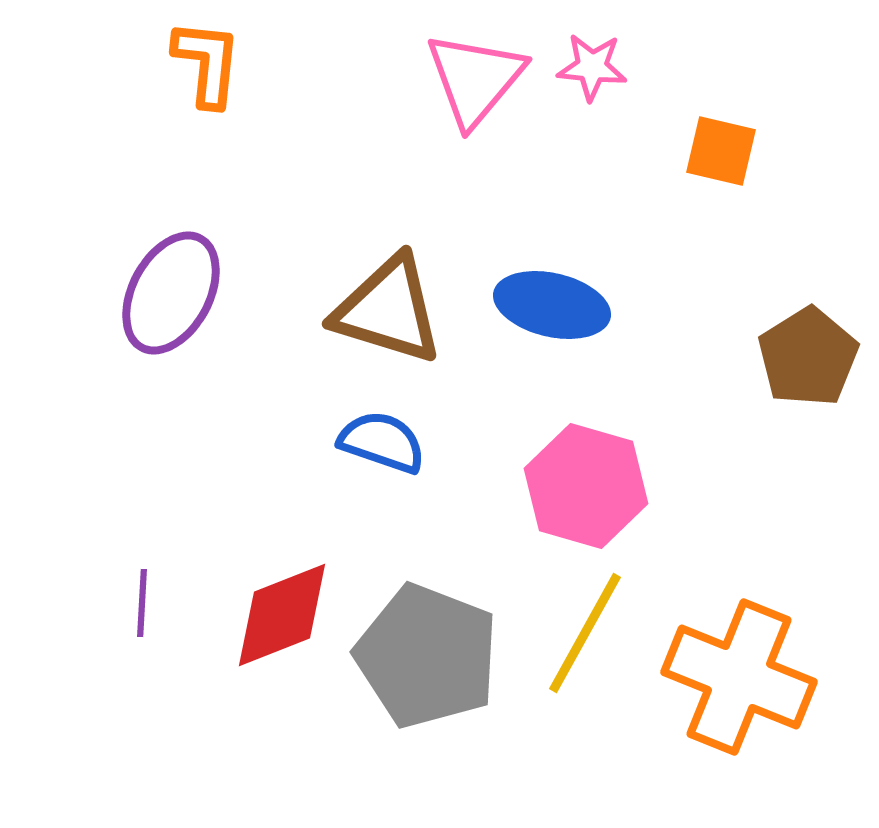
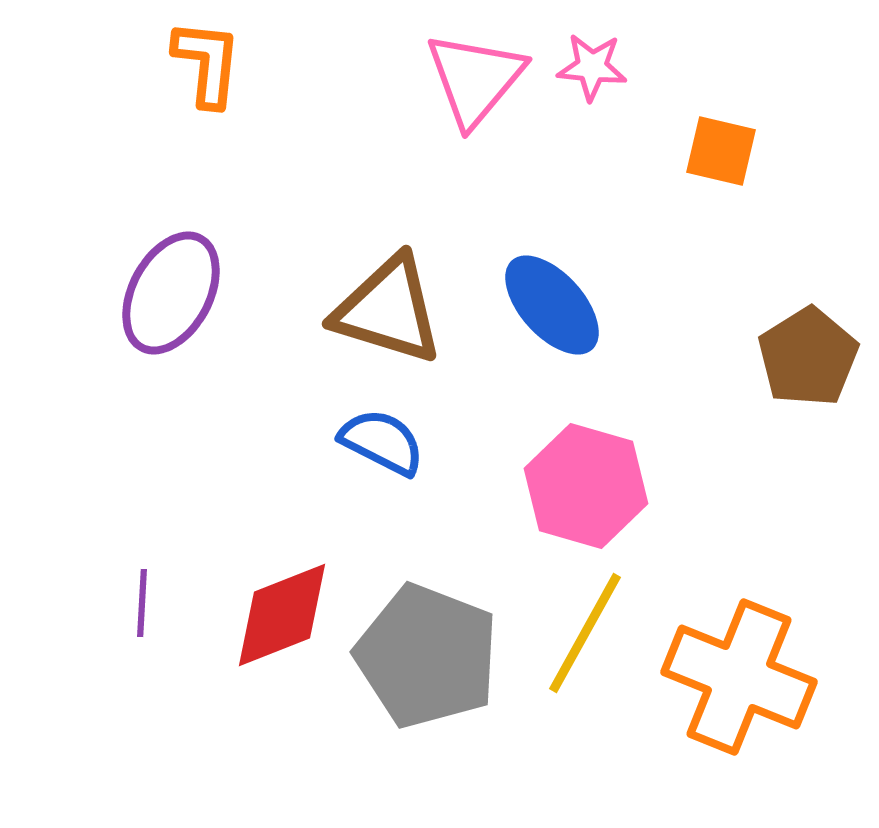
blue ellipse: rotated 35 degrees clockwise
blue semicircle: rotated 8 degrees clockwise
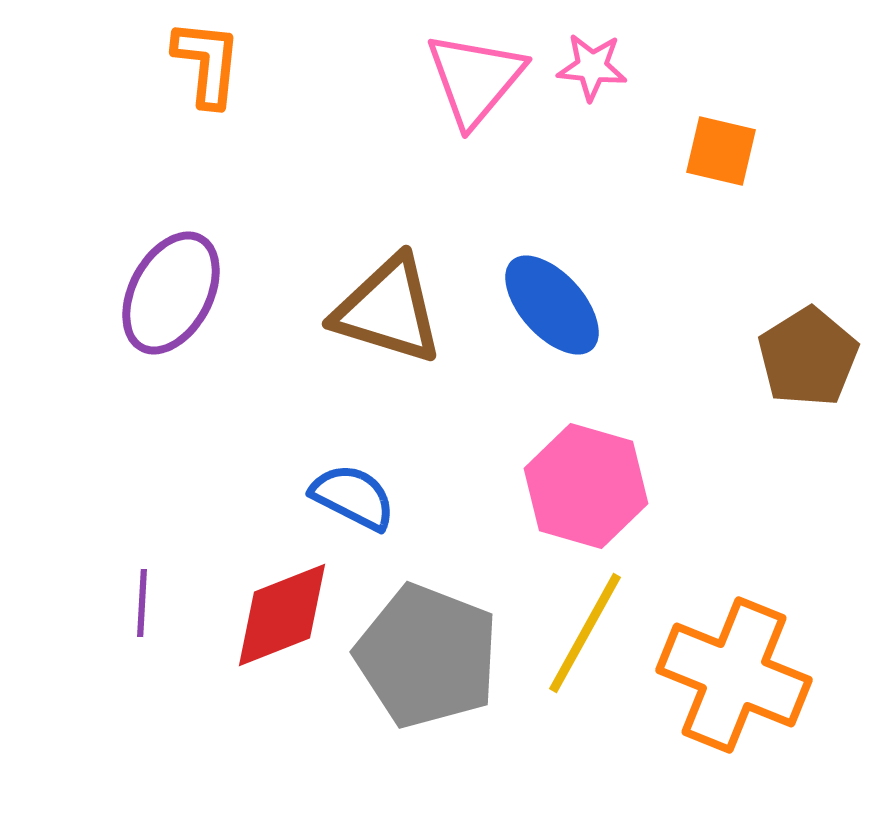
blue semicircle: moved 29 px left, 55 px down
orange cross: moved 5 px left, 2 px up
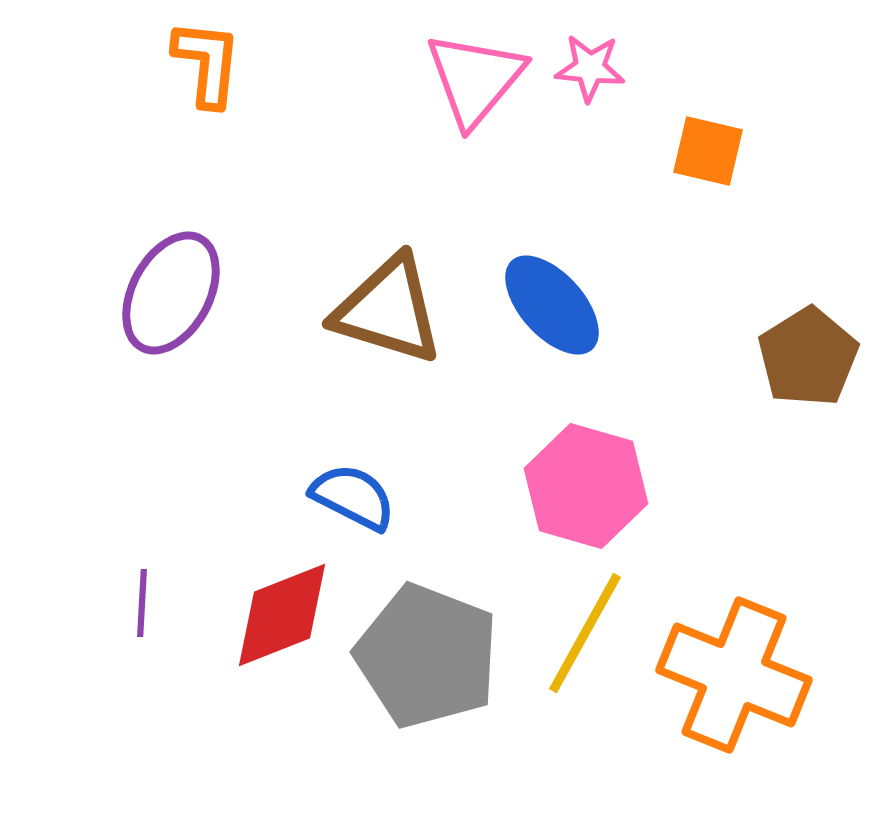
pink star: moved 2 px left, 1 px down
orange square: moved 13 px left
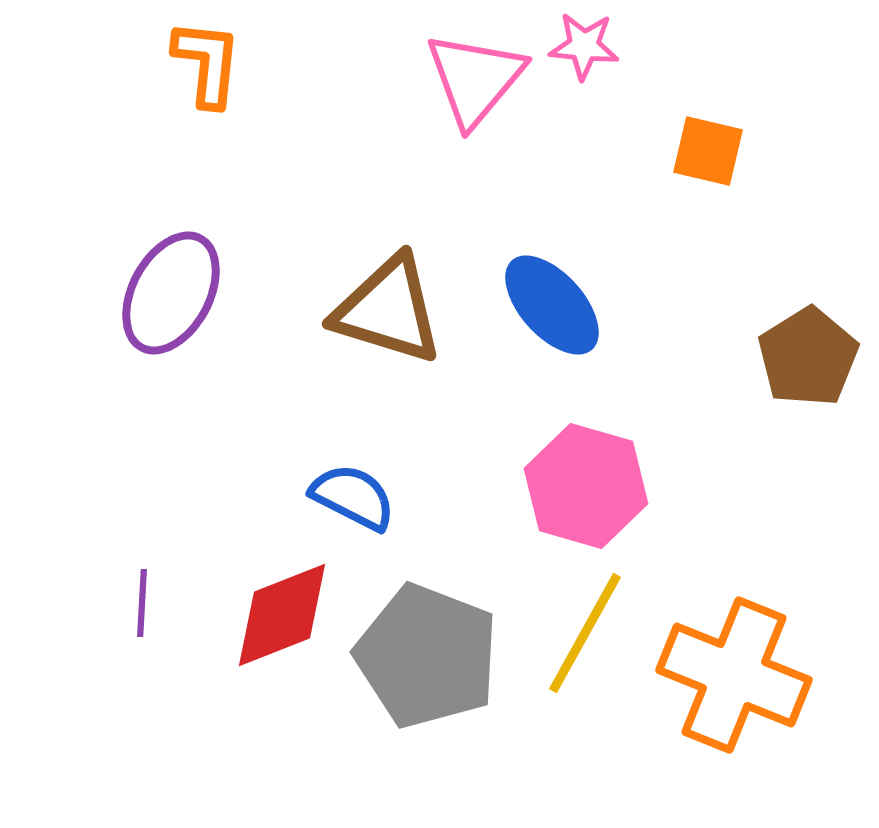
pink star: moved 6 px left, 22 px up
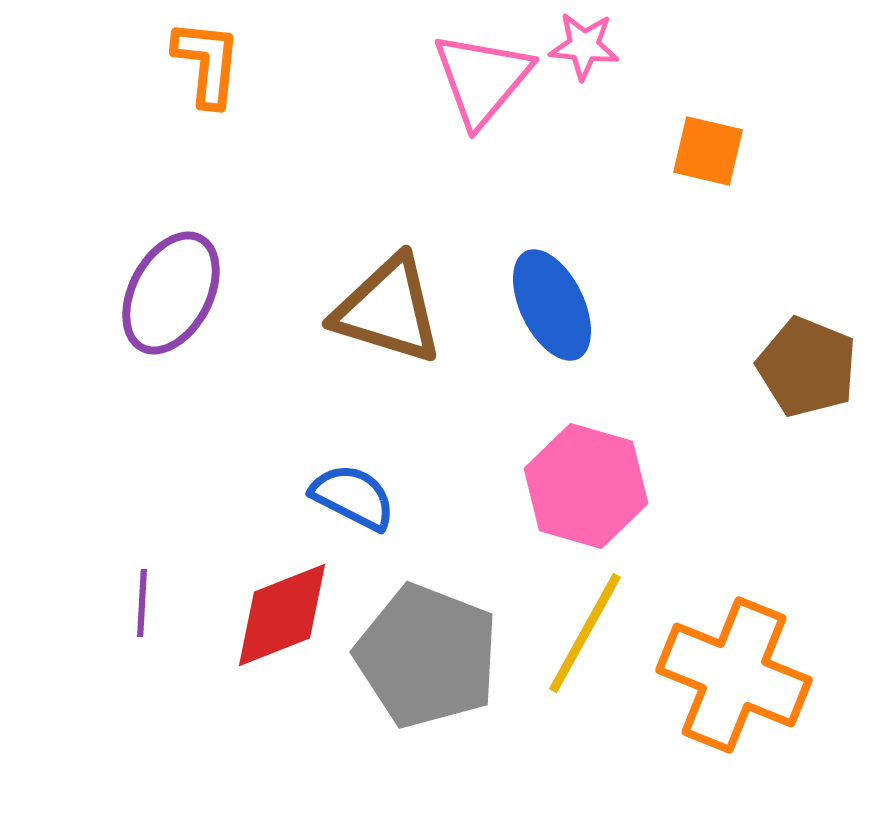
pink triangle: moved 7 px right
blue ellipse: rotated 16 degrees clockwise
brown pentagon: moved 1 px left, 10 px down; rotated 18 degrees counterclockwise
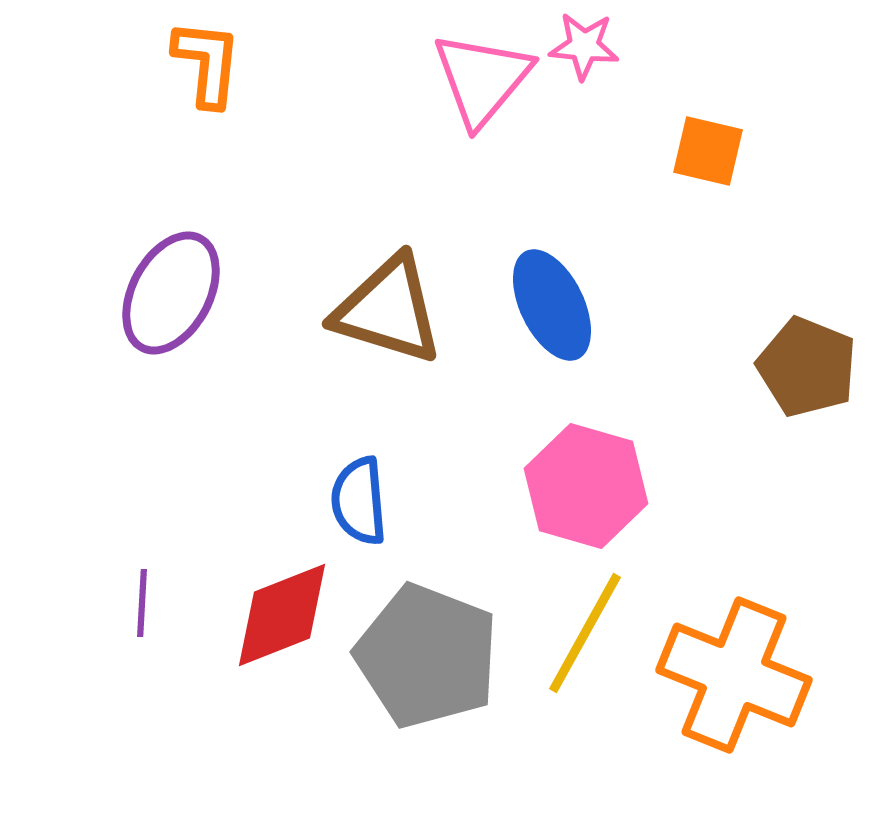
blue semicircle: moved 6 px right, 4 px down; rotated 122 degrees counterclockwise
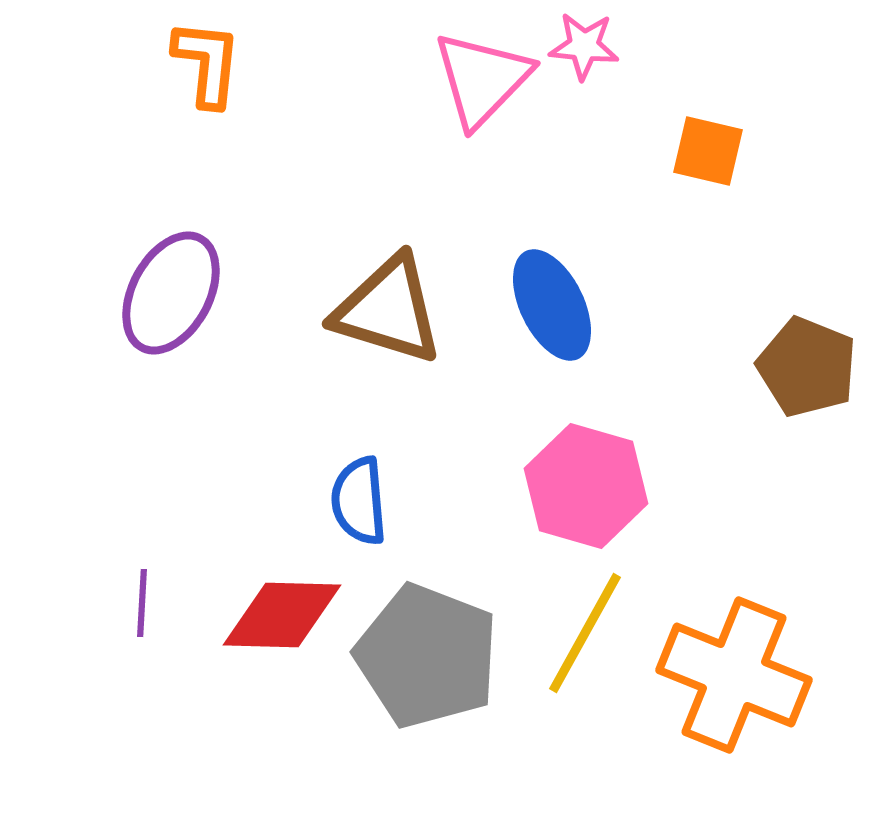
pink triangle: rotated 4 degrees clockwise
red diamond: rotated 23 degrees clockwise
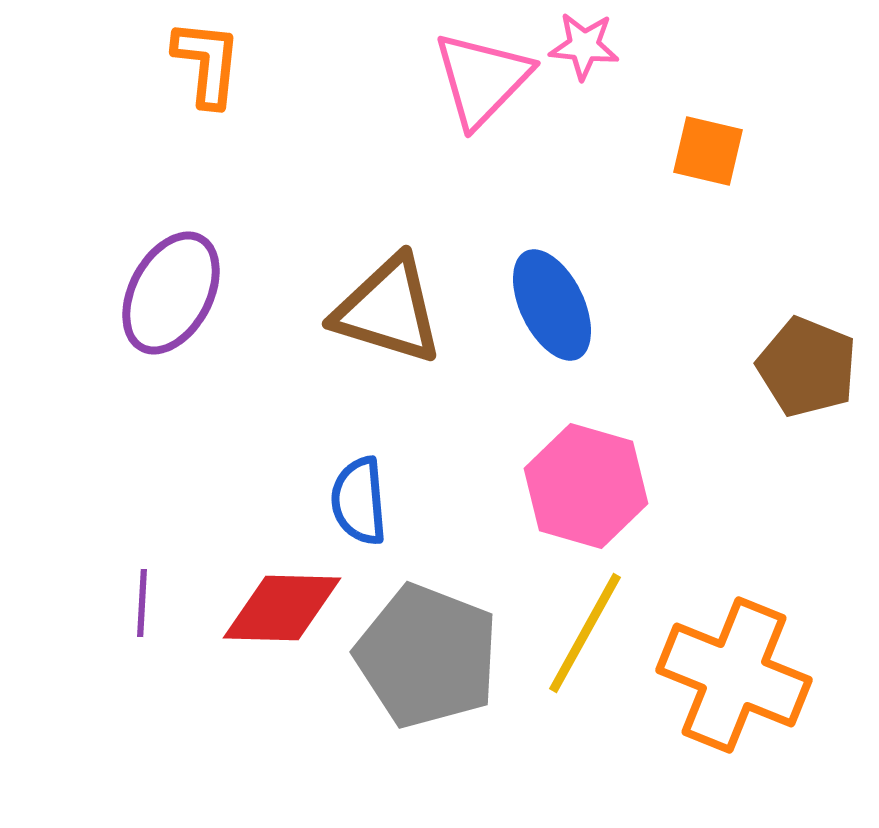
red diamond: moved 7 px up
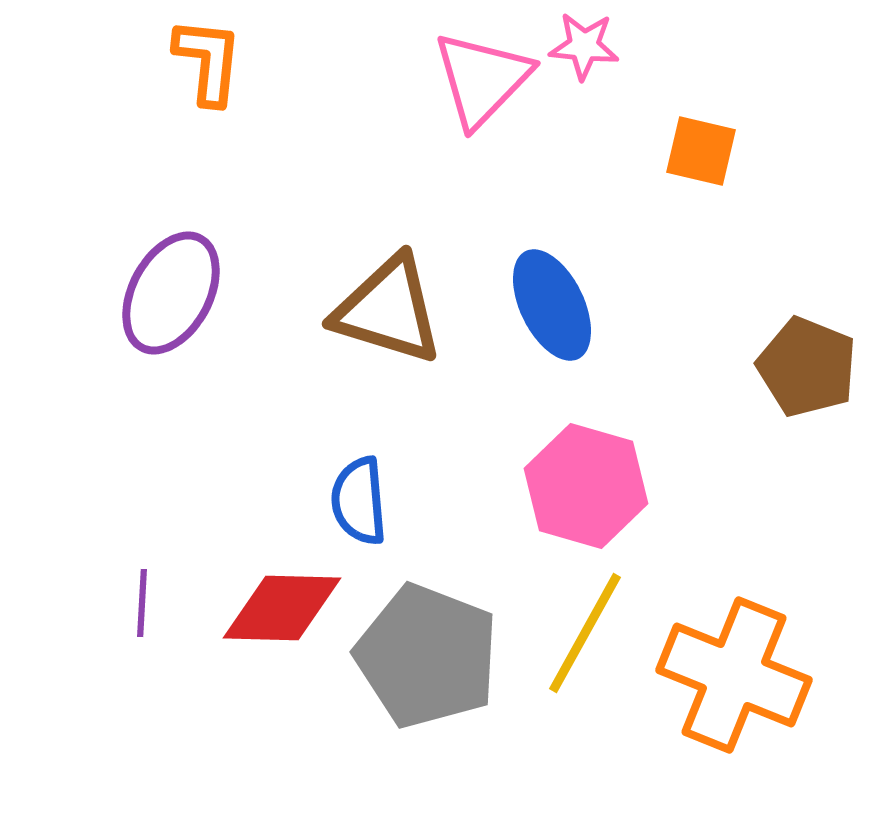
orange L-shape: moved 1 px right, 2 px up
orange square: moved 7 px left
